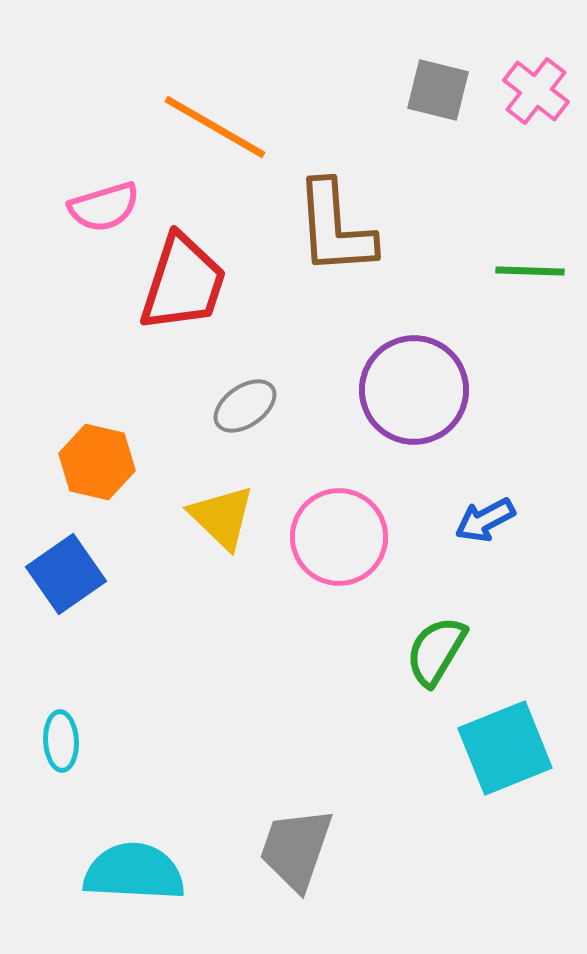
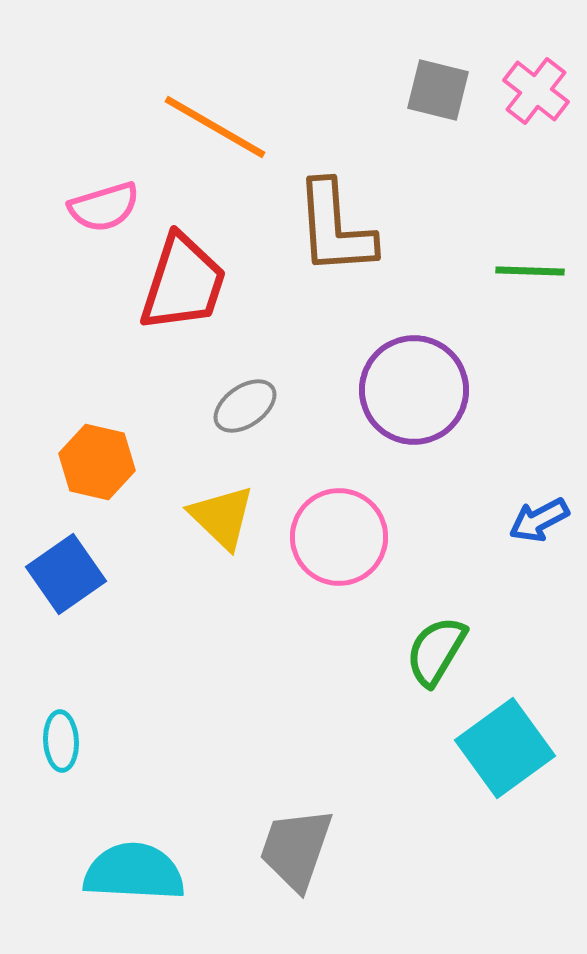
blue arrow: moved 54 px right
cyan square: rotated 14 degrees counterclockwise
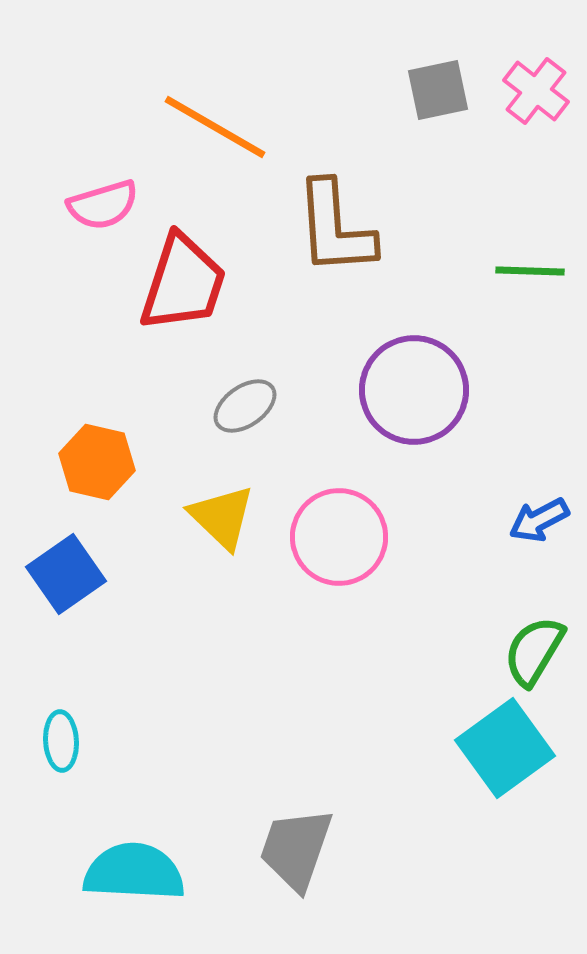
gray square: rotated 26 degrees counterclockwise
pink semicircle: moved 1 px left, 2 px up
green semicircle: moved 98 px right
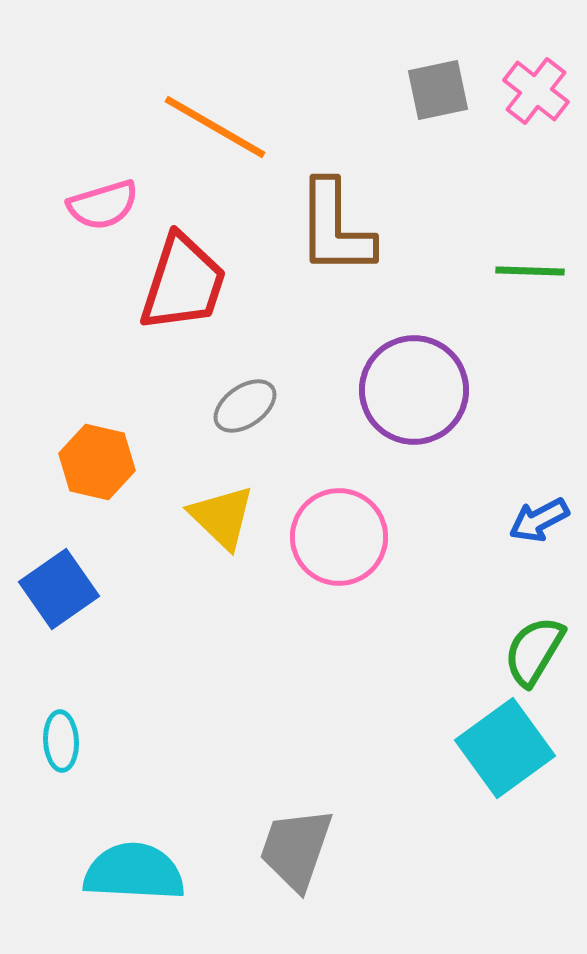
brown L-shape: rotated 4 degrees clockwise
blue square: moved 7 px left, 15 px down
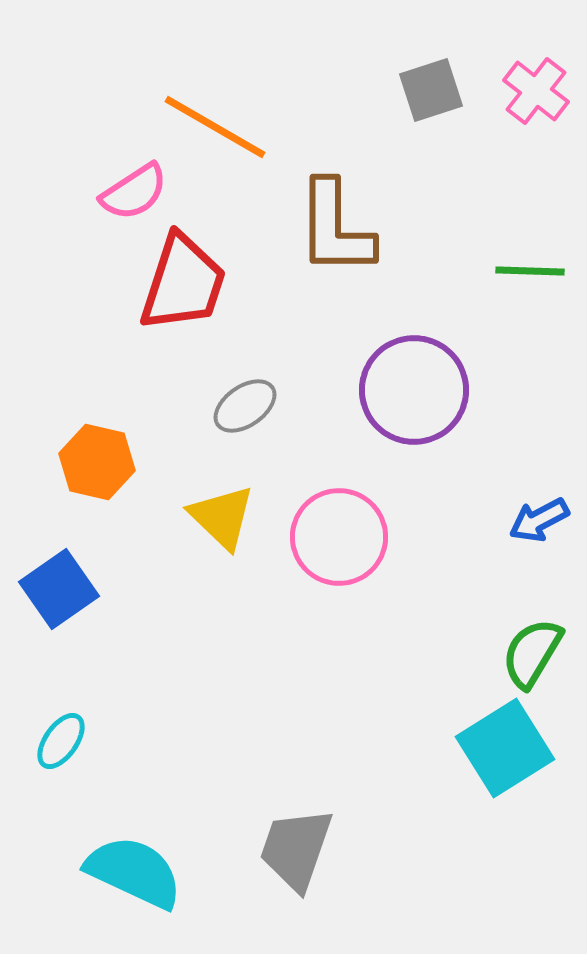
gray square: moved 7 px left; rotated 6 degrees counterclockwise
pink semicircle: moved 31 px right, 13 px up; rotated 16 degrees counterclockwise
green semicircle: moved 2 px left, 2 px down
cyan ellipse: rotated 38 degrees clockwise
cyan square: rotated 4 degrees clockwise
cyan semicircle: rotated 22 degrees clockwise
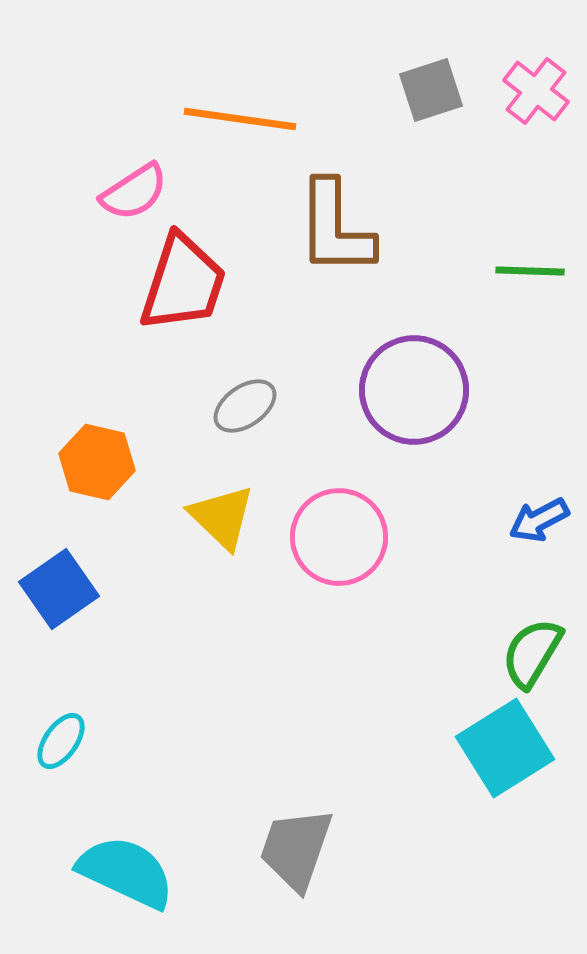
orange line: moved 25 px right, 8 px up; rotated 22 degrees counterclockwise
cyan semicircle: moved 8 px left
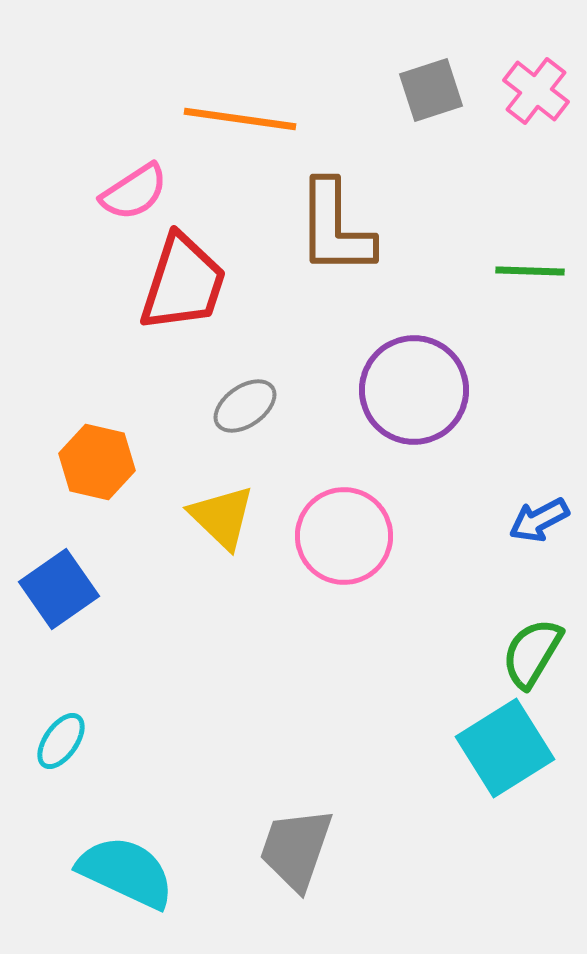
pink circle: moved 5 px right, 1 px up
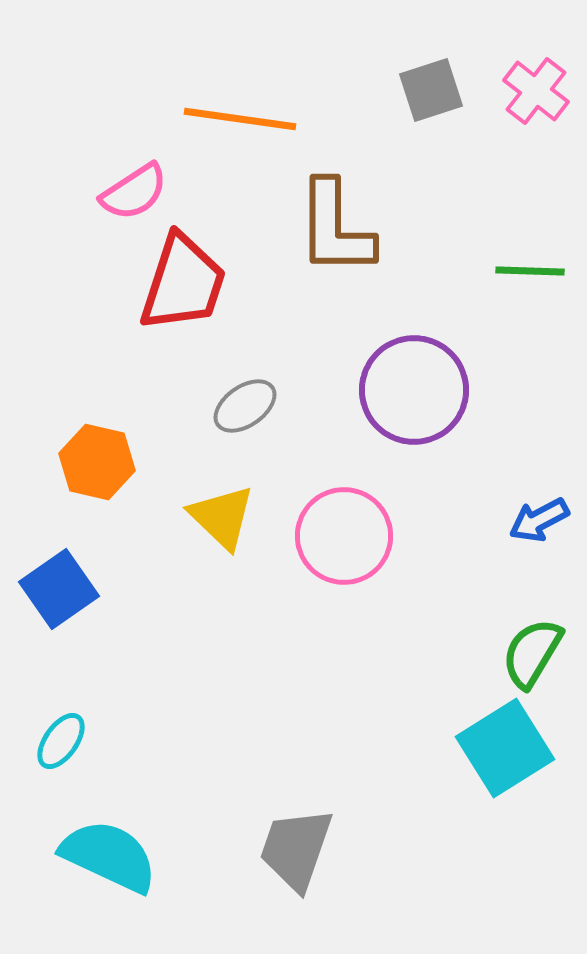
cyan semicircle: moved 17 px left, 16 px up
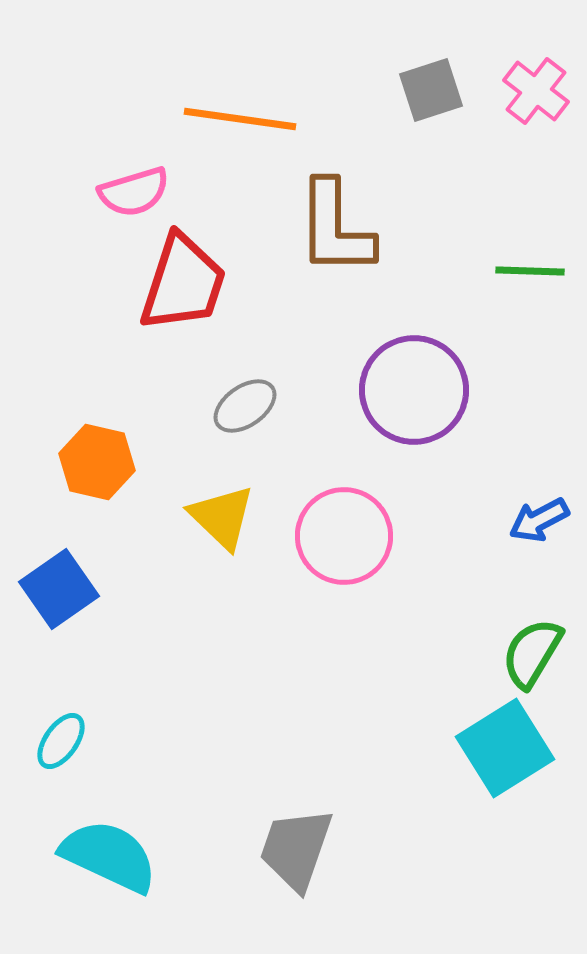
pink semicircle: rotated 16 degrees clockwise
